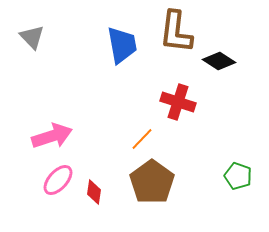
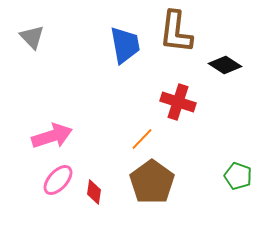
blue trapezoid: moved 3 px right
black diamond: moved 6 px right, 4 px down
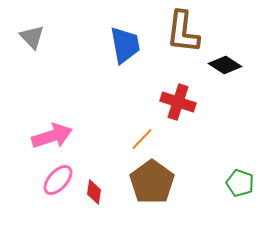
brown L-shape: moved 7 px right
green pentagon: moved 2 px right, 7 px down
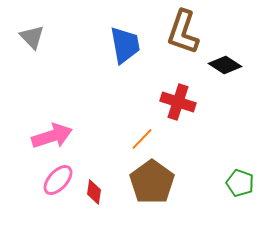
brown L-shape: rotated 12 degrees clockwise
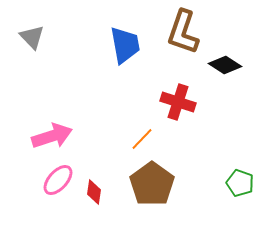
brown pentagon: moved 2 px down
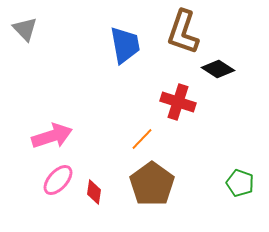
gray triangle: moved 7 px left, 8 px up
black diamond: moved 7 px left, 4 px down
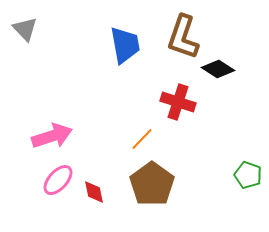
brown L-shape: moved 5 px down
green pentagon: moved 8 px right, 8 px up
red diamond: rotated 20 degrees counterclockwise
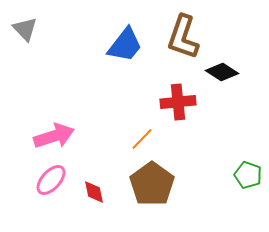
blue trapezoid: rotated 48 degrees clockwise
black diamond: moved 4 px right, 3 px down
red cross: rotated 24 degrees counterclockwise
pink arrow: moved 2 px right
pink ellipse: moved 7 px left
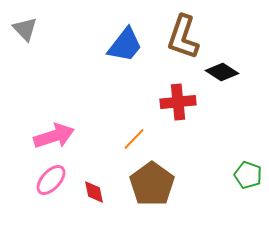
orange line: moved 8 px left
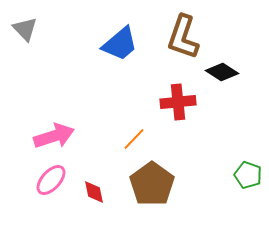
blue trapezoid: moved 5 px left, 1 px up; rotated 12 degrees clockwise
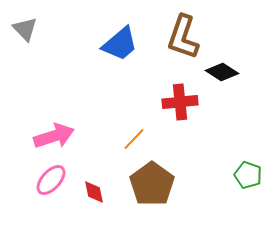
red cross: moved 2 px right
